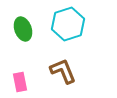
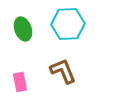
cyan hexagon: rotated 16 degrees clockwise
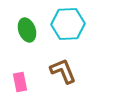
green ellipse: moved 4 px right, 1 px down
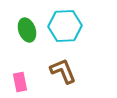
cyan hexagon: moved 3 px left, 2 px down
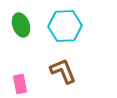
green ellipse: moved 6 px left, 5 px up
pink rectangle: moved 2 px down
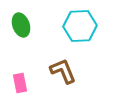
cyan hexagon: moved 15 px right
pink rectangle: moved 1 px up
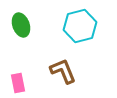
cyan hexagon: rotated 12 degrees counterclockwise
pink rectangle: moved 2 px left
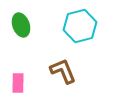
pink rectangle: rotated 12 degrees clockwise
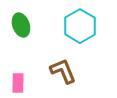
cyan hexagon: rotated 16 degrees counterclockwise
